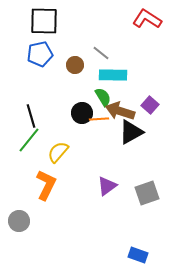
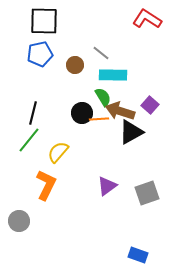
black line: moved 2 px right, 3 px up; rotated 30 degrees clockwise
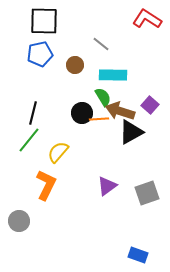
gray line: moved 9 px up
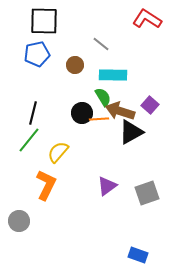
blue pentagon: moved 3 px left
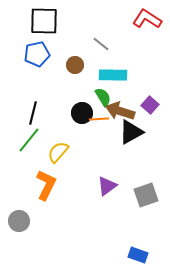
gray square: moved 1 px left, 2 px down
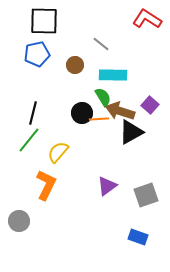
blue rectangle: moved 18 px up
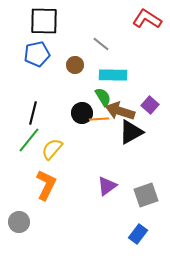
yellow semicircle: moved 6 px left, 3 px up
gray circle: moved 1 px down
blue rectangle: moved 3 px up; rotated 72 degrees counterclockwise
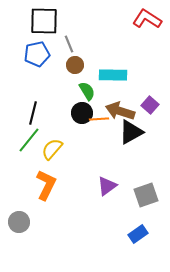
gray line: moved 32 px left; rotated 30 degrees clockwise
green semicircle: moved 16 px left, 6 px up
blue rectangle: rotated 18 degrees clockwise
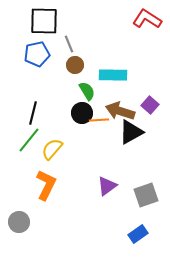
orange line: moved 1 px down
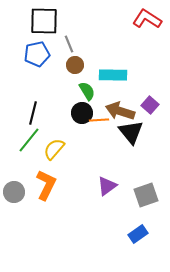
black triangle: rotated 40 degrees counterclockwise
yellow semicircle: moved 2 px right
gray circle: moved 5 px left, 30 px up
